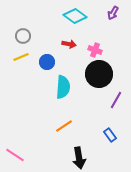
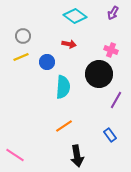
pink cross: moved 16 px right
black arrow: moved 2 px left, 2 px up
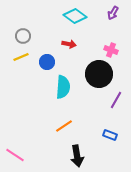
blue rectangle: rotated 32 degrees counterclockwise
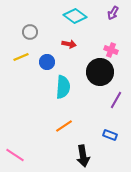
gray circle: moved 7 px right, 4 px up
black circle: moved 1 px right, 2 px up
black arrow: moved 6 px right
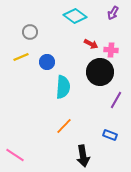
red arrow: moved 22 px right; rotated 16 degrees clockwise
pink cross: rotated 16 degrees counterclockwise
orange line: rotated 12 degrees counterclockwise
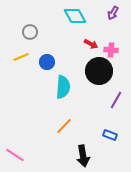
cyan diamond: rotated 25 degrees clockwise
black circle: moved 1 px left, 1 px up
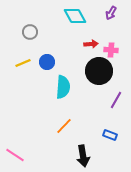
purple arrow: moved 2 px left
red arrow: rotated 32 degrees counterclockwise
yellow line: moved 2 px right, 6 px down
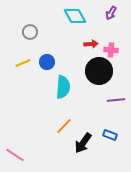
purple line: rotated 54 degrees clockwise
black arrow: moved 13 px up; rotated 45 degrees clockwise
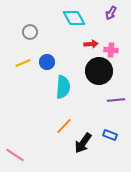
cyan diamond: moved 1 px left, 2 px down
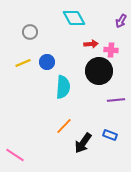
purple arrow: moved 10 px right, 8 px down
